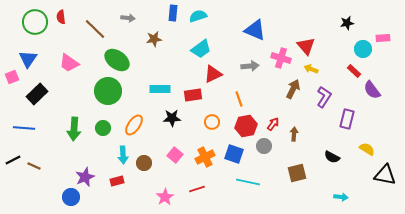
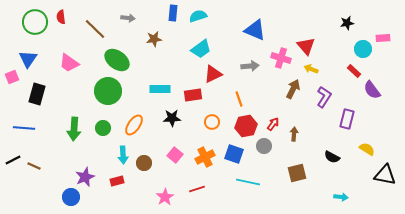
black rectangle at (37, 94): rotated 30 degrees counterclockwise
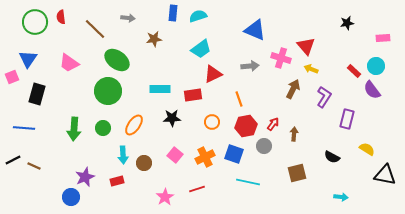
cyan circle at (363, 49): moved 13 px right, 17 px down
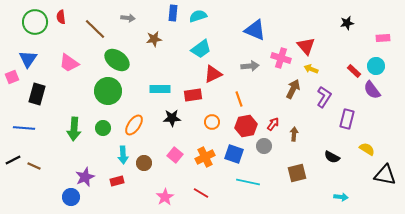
red line at (197, 189): moved 4 px right, 4 px down; rotated 49 degrees clockwise
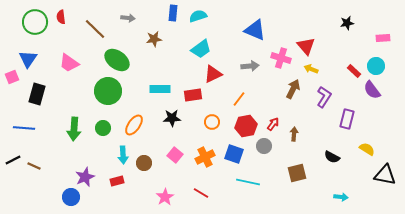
orange line at (239, 99): rotated 56 degrees clockwise
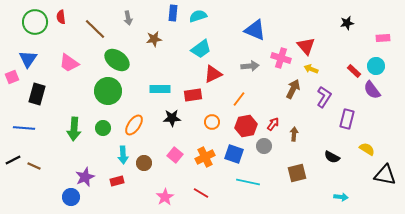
gray arrow at (128, 18): rotated 72 degrees clockwise
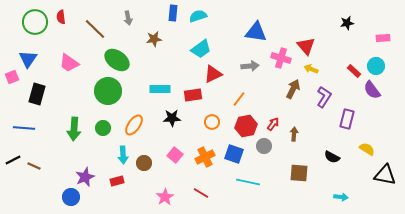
blue triangle at (255, 30): moved 1 px right, 2 px down; rotated 15 degrees counterclockwise
brown square at (297, 173): moved 2 px right; rotated 18 degrees clockwise
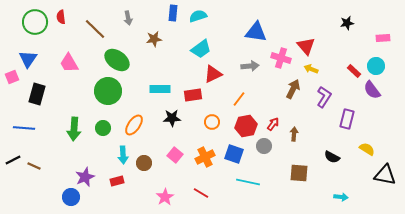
pink trapezoid at (69, 63): rotated 25 degrees clockwise
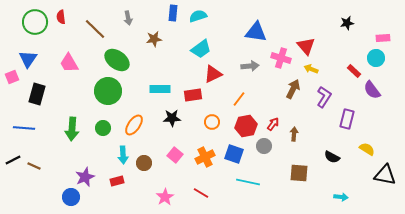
cyan circle at (376, 66): moved 8 px up
green arrow at (74, 129): moved 2 px left
